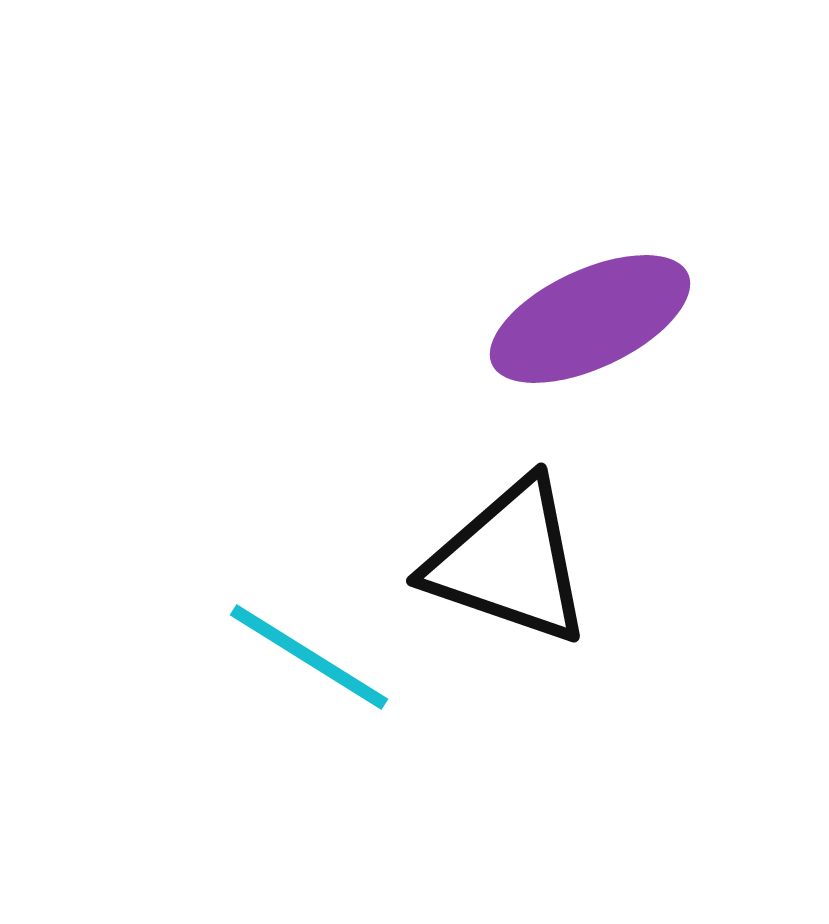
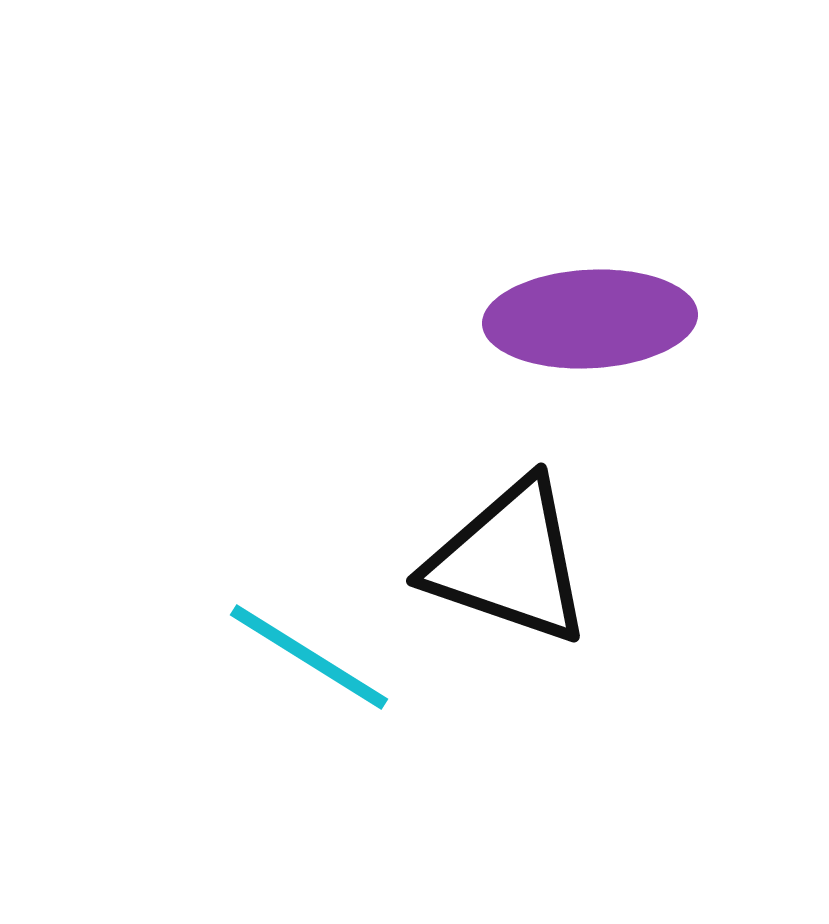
purple ellipse: rotated 22 degrees clockwise
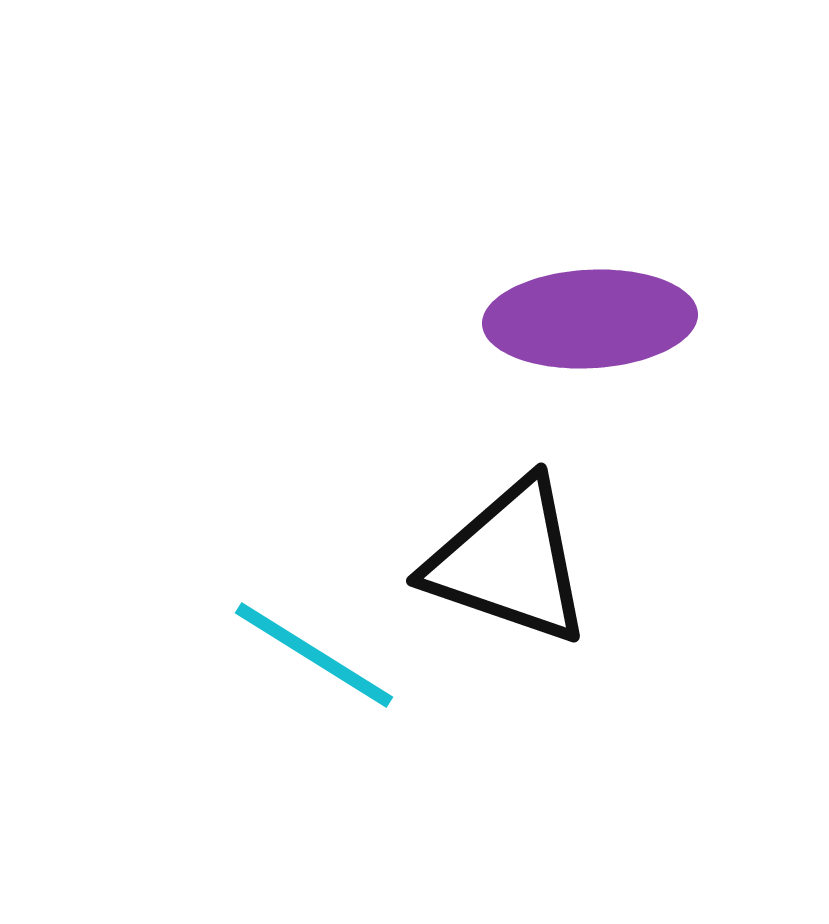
cyan line: moved 5 px right, 2 px up
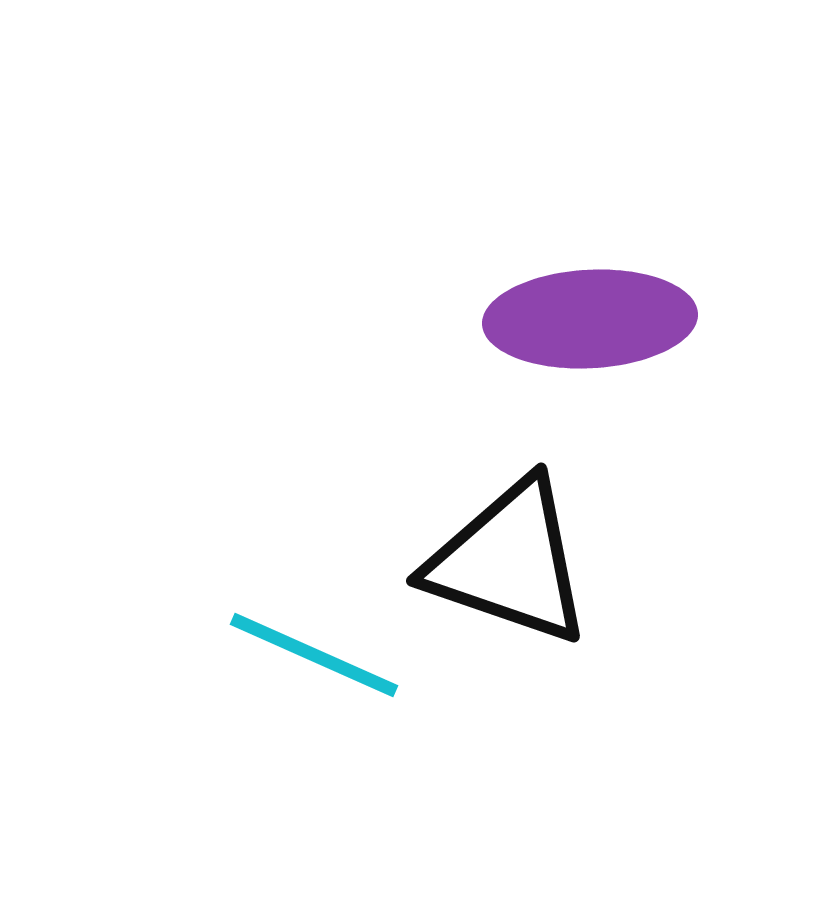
cyan line: rotated 8 degrees counterclockwise
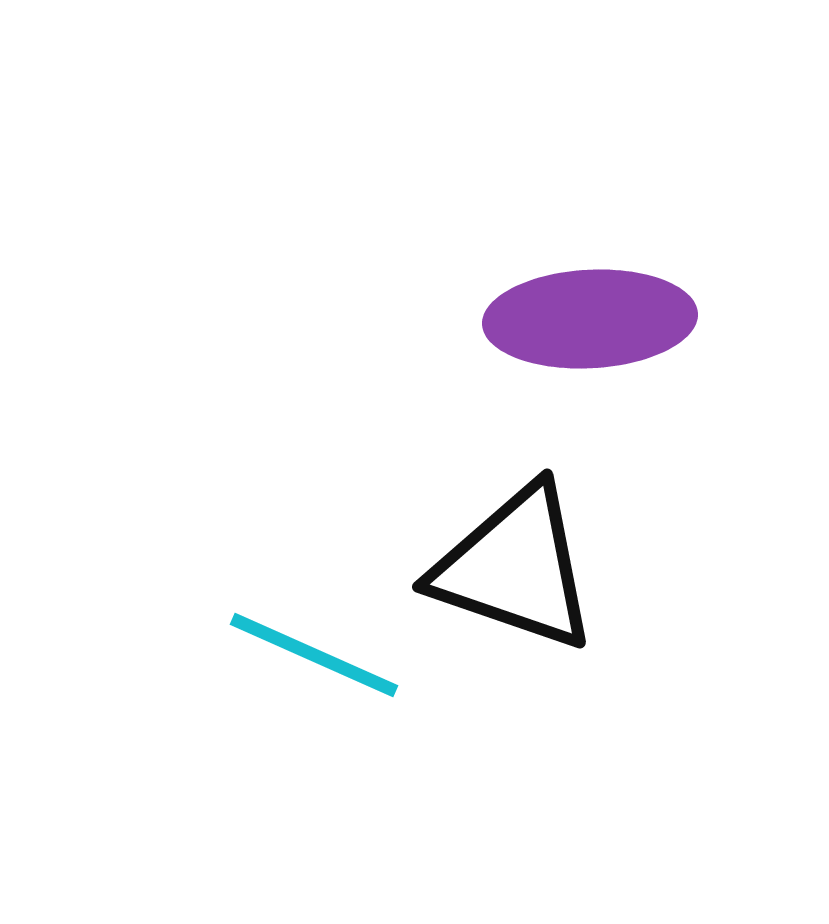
black triangle: moved 6 px right, 6 px down
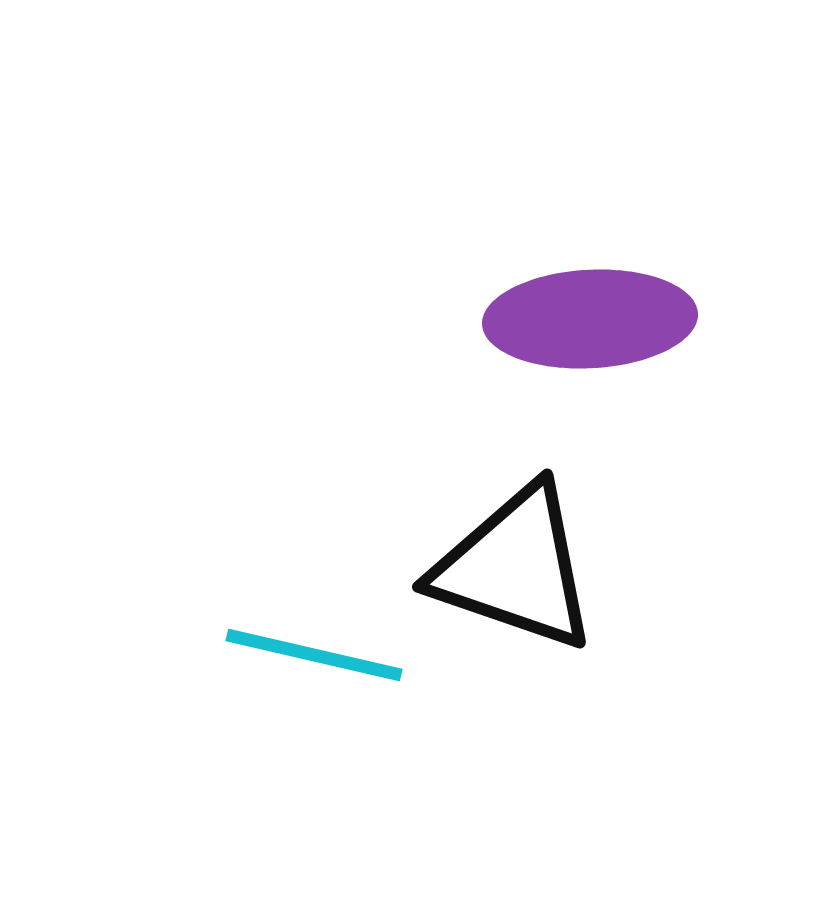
cyan line: rotated 11 degrees counterclockwise
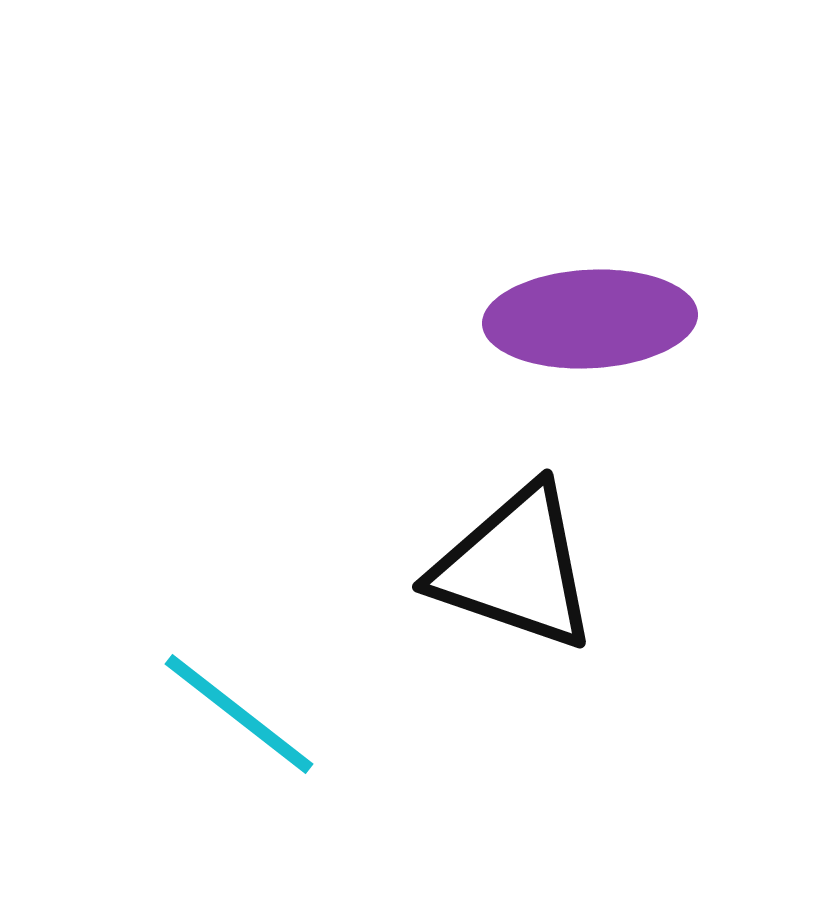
cyan line: moved 75 px left, 59 px down; rotated 25 degrees clockwise
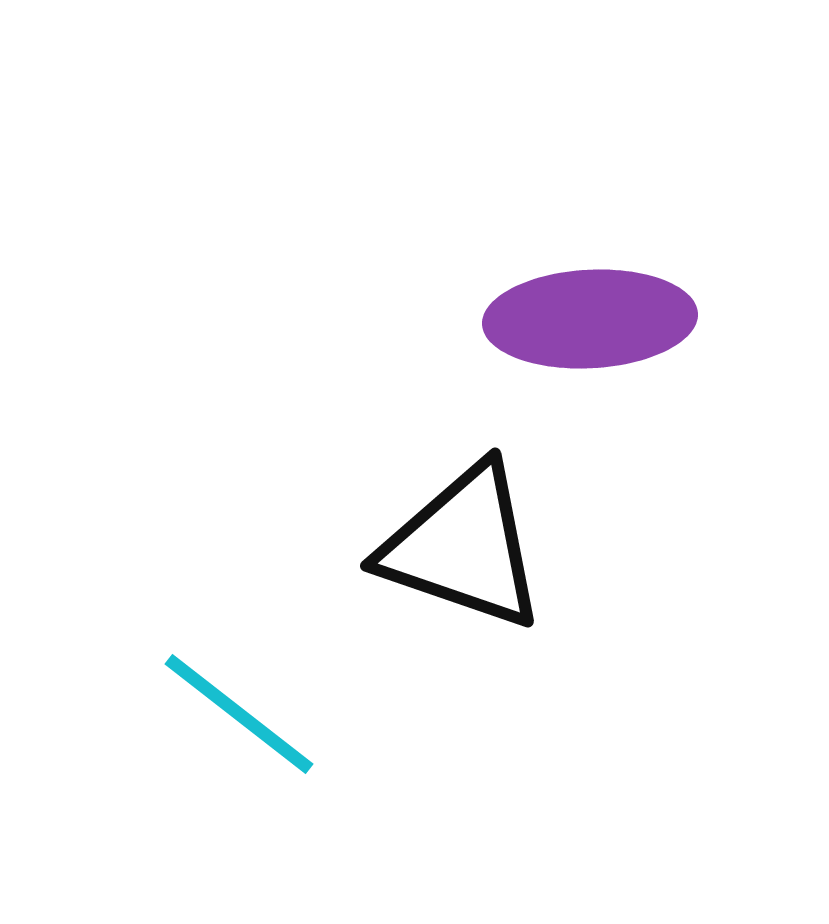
black triangle: moved 52 px left, 21 px up
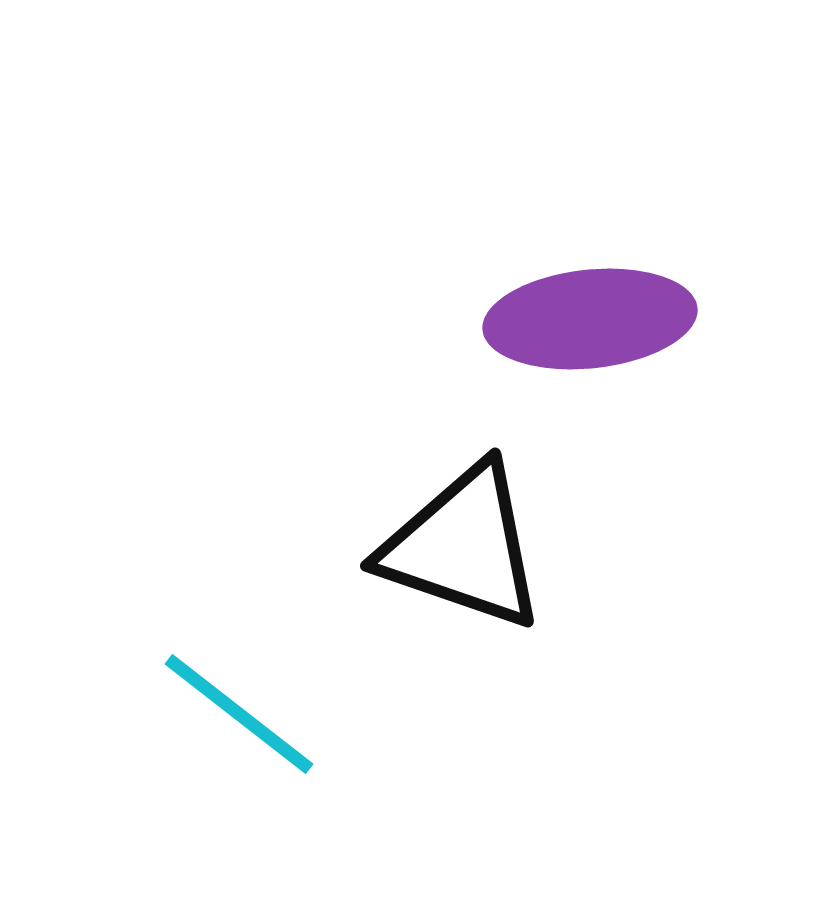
purple ellipse: rotated 3 degrees counterclockwise
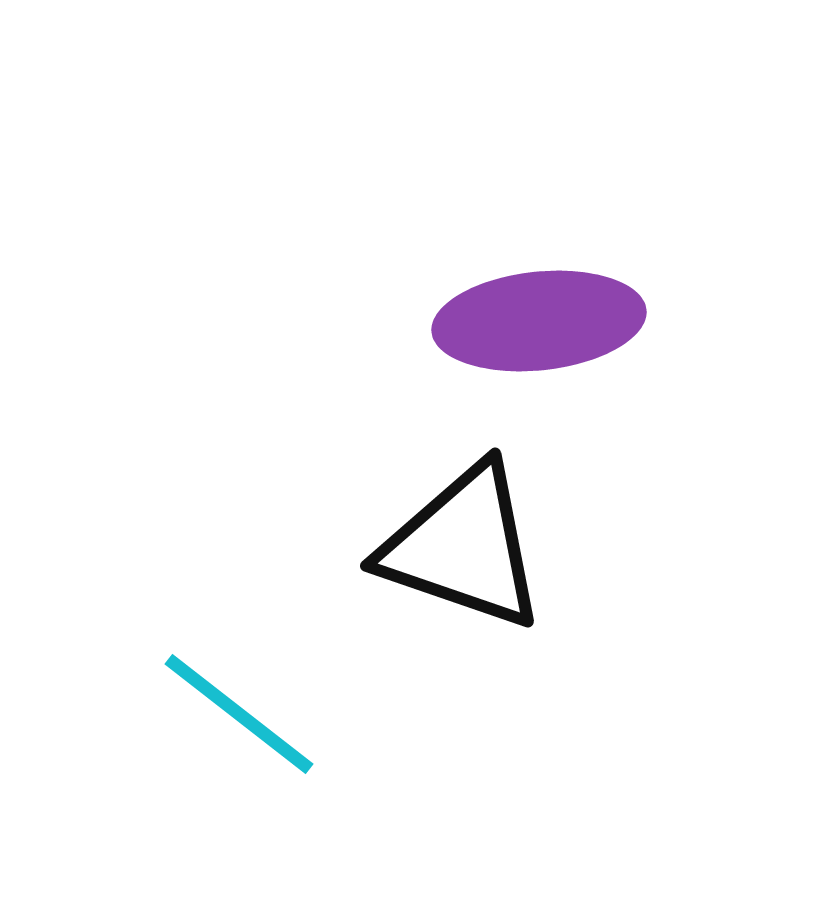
purple ellipse: moved 51 px left, 2 px down
